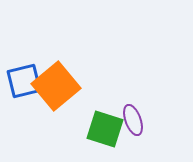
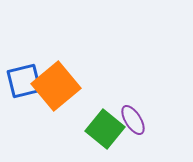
purple ellipse: rotated 12 degrees counterclockwise
green square: rotated 21 degrees clockwise
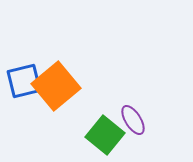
green square: moved 6 px down
